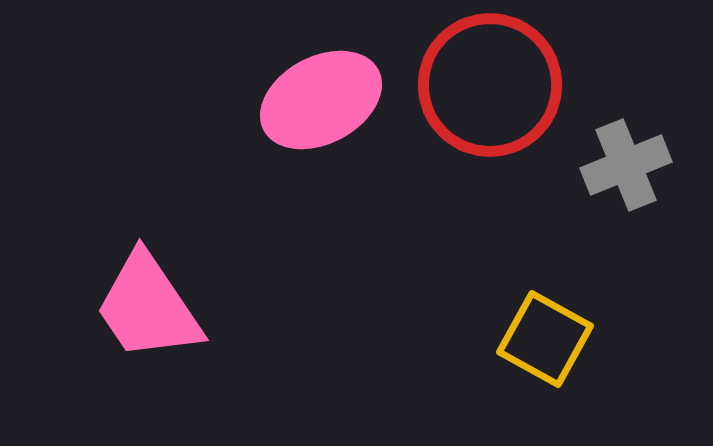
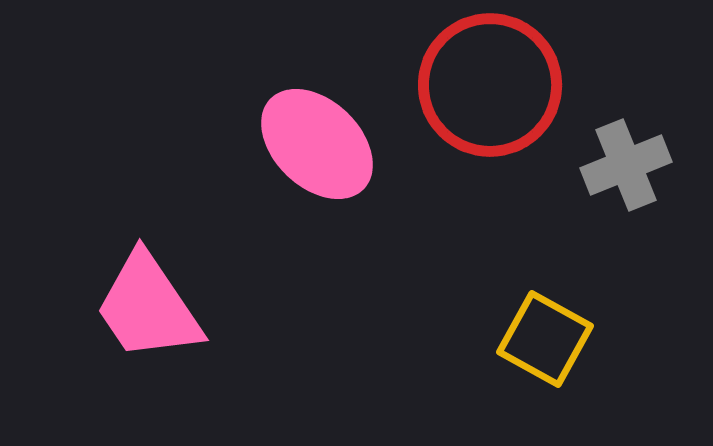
pink ellipse: moved 4 px left, 44 px down; rotated 72 degrees clockwise
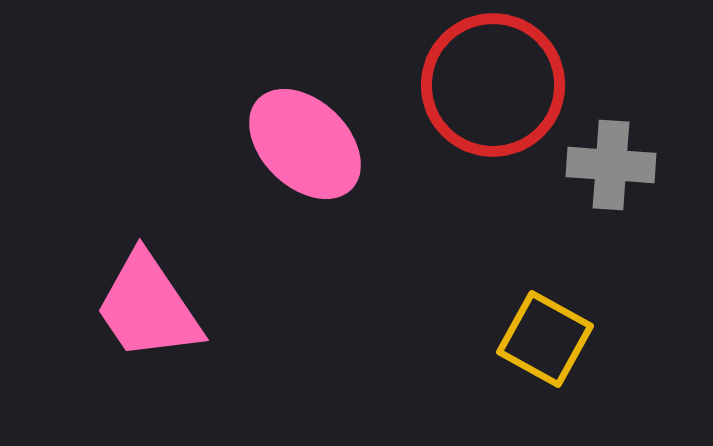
red circle: moved 3 px right
pink ellipse: moved 12 px left
gray cross: moved 15 px left; rotated 26 degrees clockwise
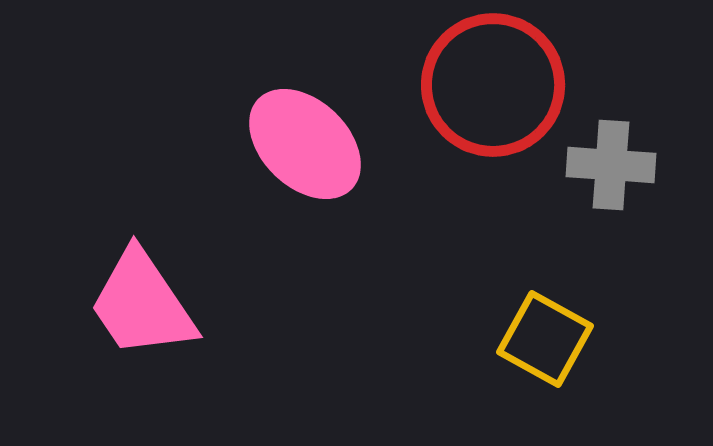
pink trapezoid: moved 6 px left, 3 px up
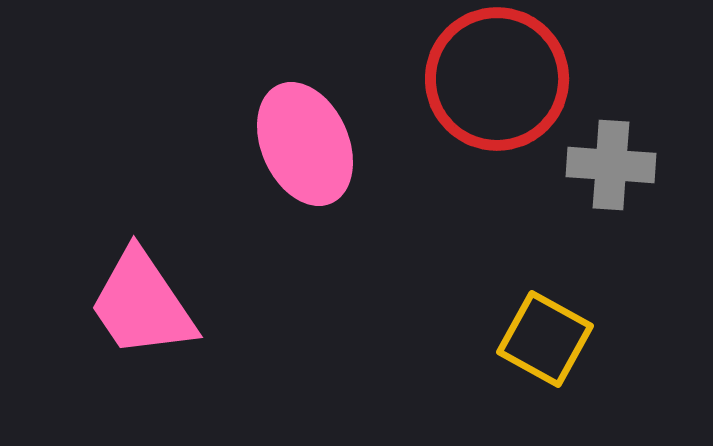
red circle: moved 4 px right, 6 px up
pink ellipse: rotated 22 degrees clockwise
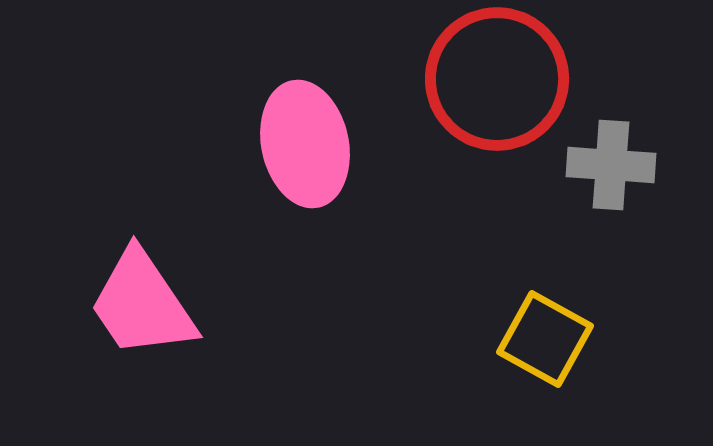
pink ellipse: rotated 12 degrees clockwise
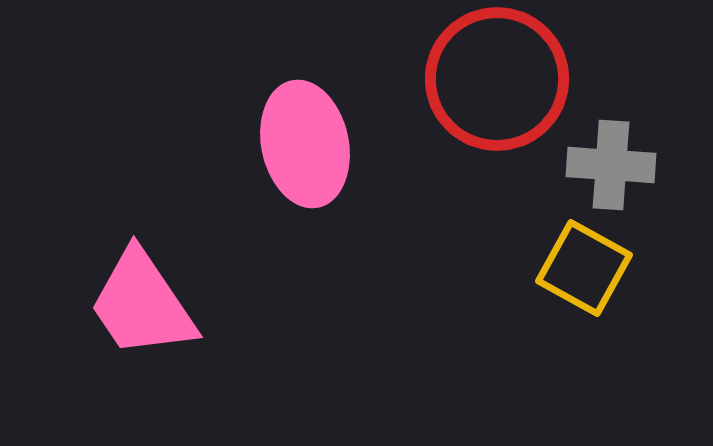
yellow square: moved 39 px right, 71 px up
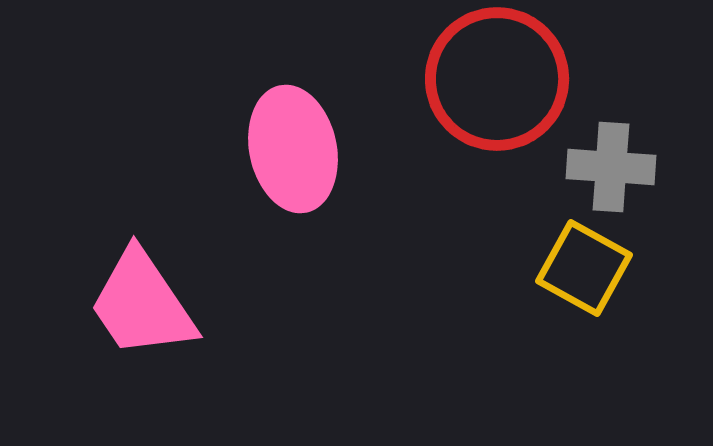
pink ellipse: moved 12 px left, 5 px down
gray cross: moved 2 px down
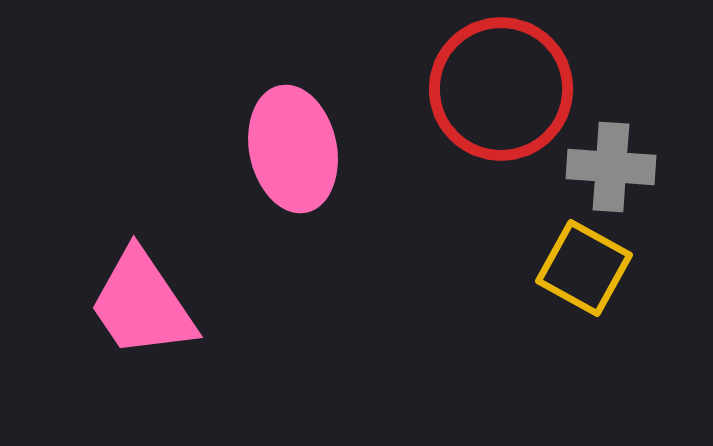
red circle: moved 4 px right, 10 px down
